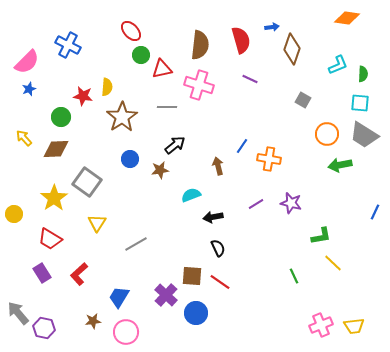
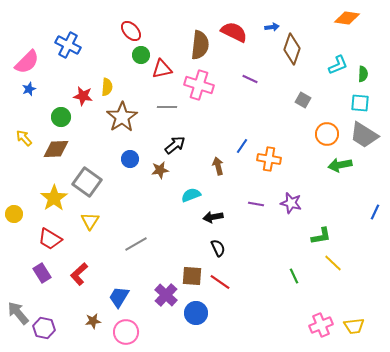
red semicircle at (241, 40): moved 7 px left, 8 px up; rotated 48 degrees counterclockwise
purple line at (256, 204): rotated 42 degrees clockwise
yellow triangle at (97, 223): moved 7 px left, 2 px up
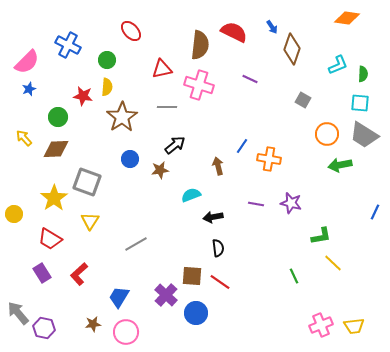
blue arrow at (272, 27): rotated 64 degrees clockwise
green circle at (141, 55): moved 34 px left, 5 px down
green circle at (61, 117): moved 3 px left
gray square at (87, 182): rotated 16 degrees counterclockwise
black semicircle at (218, 248): rotated 18 degrees clockwise
brown star at (93, 321): moved 3 px down
